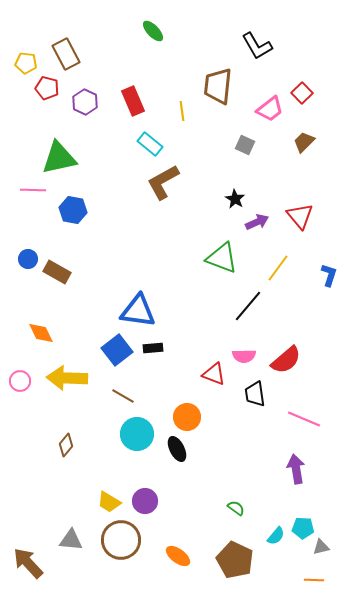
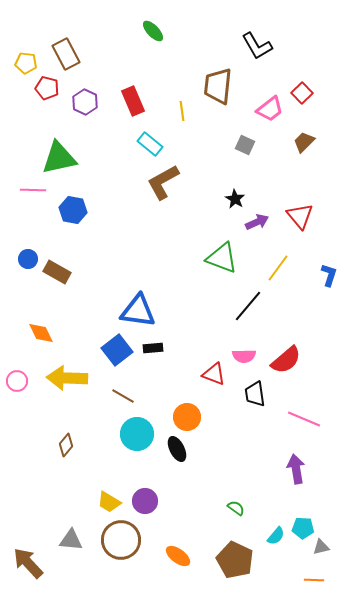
pink circle at (20, 381): moved 3 px left
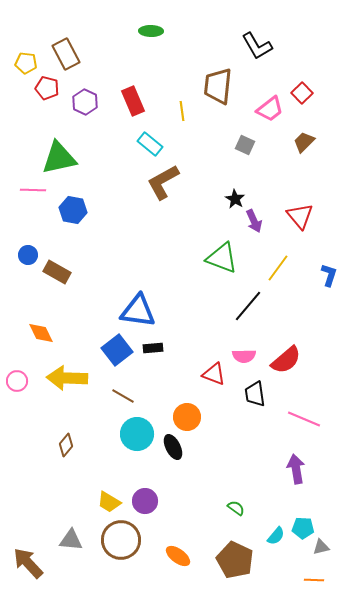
green ellipse at (153, 31): moved 2 px left; rotated 45 degrees counterclockwise
purple arrow at (257, 222): moved 3 px left, 1 px up; rotated 90 degrees clockwise
blue circle at (28, 259): moved 4 px up
black ellipse at (177, 449): moved 4 px left, 2 px up
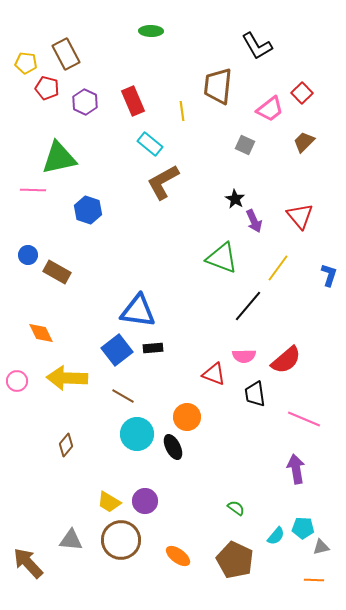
blue hexagon at (73, 210): moved 15 px right; rotated 8 degrees clockwise
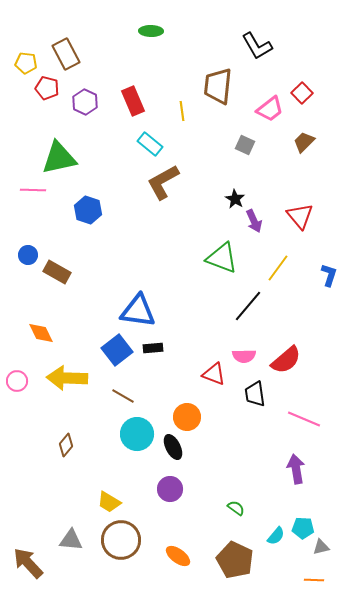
purple circle at (145, 501): moved 25 px right, 12 px up
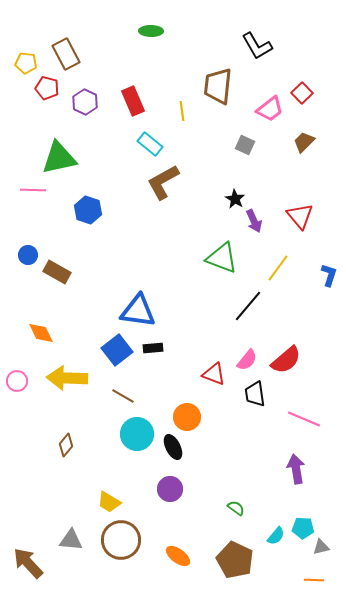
pink semicircle at (244, 356): moved 3 px right, 4 px down; rotated 50 degrees counterclockwise
